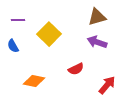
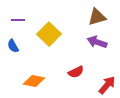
red semicircle: moved 3 px down
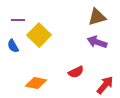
yellow square: moved 10 px left, 1 px down
orange diamond: moved 2 px right, 2 px down
red arrow: moved 2 px left
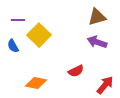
red semicircle: moved 1 px up
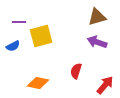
purple line: moved 1 px right, 2 px down
yellow square: moved 2 px right, 1 px down; rotated 30 degrees clockwise
blue semicircle: rotated 88 degrees counterclockwise
red semicircle: rotated 133 degrees clockwise
orange diamond: moved 2 px right
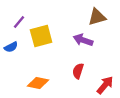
purple line: rotated 48 degrees counterclockwise
purple arrow: moved 14 px left, 2 px up
blue semicircle: moved 2 px left, 1 px down
red semicircle: moved 2 px right
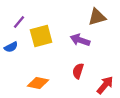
purple arrow: moved 3 px left
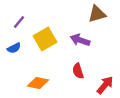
brown triangle: moved 3 px up
yellow square: moved 4 px right, 3 px down; rotated 15 degrees counterclockwise
blue semicircle: moved 3 px right, 1 px down
red semicircle: rotated 35 degrees counterclockwise
